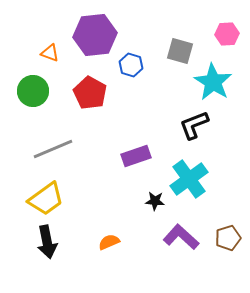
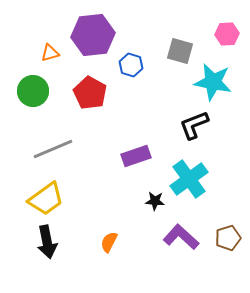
purple hexagon: moved 2 px left
orange triangle: rotated 36 degrees counterclockwise
cyan star: rotated 21 degrees counterclockwise
orange semicircle: rotated 40 degrees counterclockwise
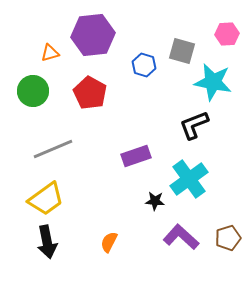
gray square: moved 2 px right
blue hexagon: moved 13 px right
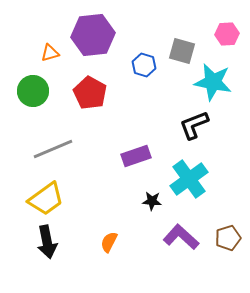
black star: moved 3 px left
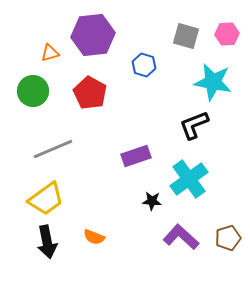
gray square: moved 4 px right, 15 px up
orange semicircle: moved 15 px left, 5 px up; rotated 95 degrees counterclockwise
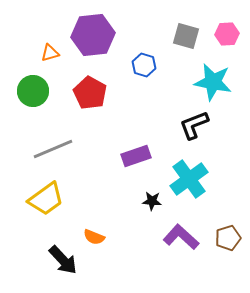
black arrow: moved 16 px right, 18 px down; rotated 32 degrees counterclockwise
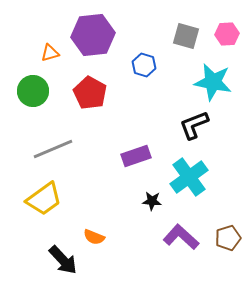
cyan cross: moved 2 px up
yellow trapezoid: moved 2 px left
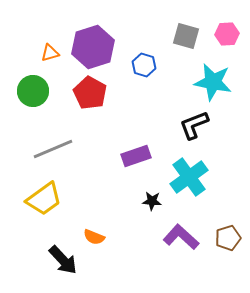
purple hexagon: moved 12 px down; rotated 12 degrees counterclockwise
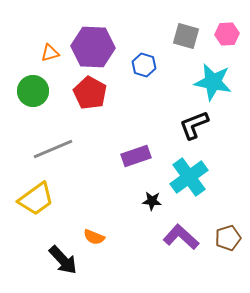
purple hexagon: rotated 21 degrees clockwise
yellow trapezoid: moved 8 px left
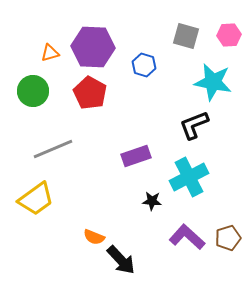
pink hexagon: moved 2 px right, 1 px down
cyan cross: rotated 9 degrees clockwise
purple L-shape: moved 6 px right
black arrow: moved 58 px right
